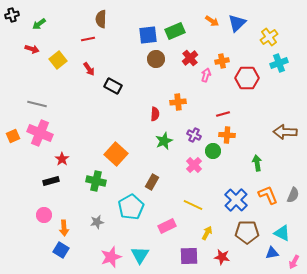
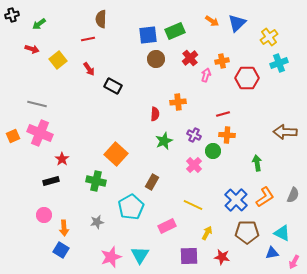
orange L-shape at (268, 195): moved 3 px left, 2 px down; rotated 80 degrees clockwise
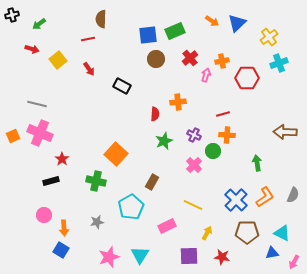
black rectangle at (113, 86): moved 9 px right
pink star at (111, 257): moved 2 px left
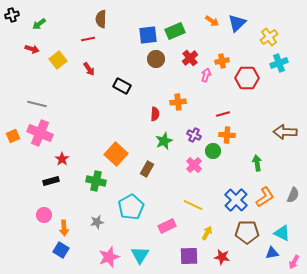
brown rectangle at (152, 182): moved 5 px left, 13 px up
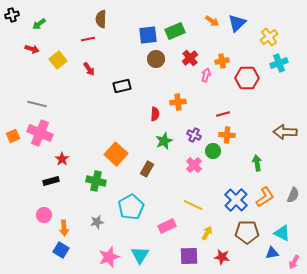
black rectangle at (122, 86): rotated 42 degrees counterclockwise
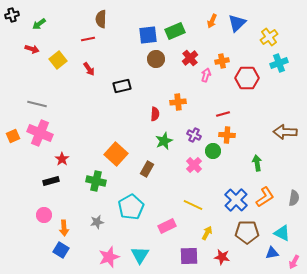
orange arrow at (212, 21): rotated 80 degrees clockwise
gray semicircle at (293, 195): moved 1 px right, 3 px down; rotated 14 degrees counterclockwise
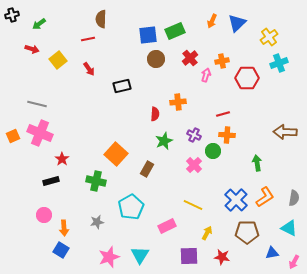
cyan triangle at (282, 233): moved 7 px right, 5 px up
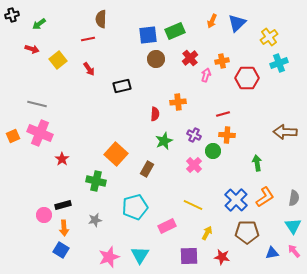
black rectangle at (51, 181): moved 12 px right, 24 px down
cyan pentagon at (131, 207): moved 4 px right; rotated 15 degrees clockwise
gray star at (97, 222): moved 2 px left, 2 px up
cyan triangle at (289, 228): moved 4 px right, 2 px up; rotated 30 degrees clockwise
pink arrow at (294, 262): moved 11 px up; rotated 112 degrees clockwise
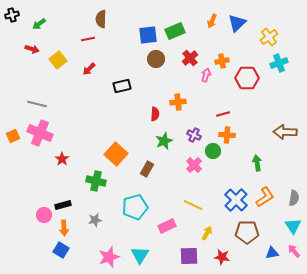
red arrow at (89, 69): rotated 80 degrees clockwise
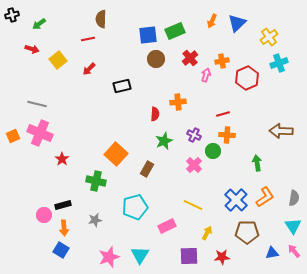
red hexagon at (247, 78): rotated 25 degrees counterclockwise
brown arrow at (285, 132): moved 4 px left, 1 px up
red star at (222, 257): rotated 14 degrees counterclockwise
